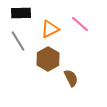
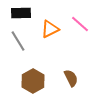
brown hexagon: moved 15 px left, 22 px down
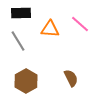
orange triangle: rotated 30 degrees clockwise
brown hexagon: moved 7 px left
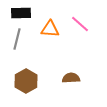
gray line: moved 1 px left, 2 px up; rotated 45 degrees clockwise
brown semicircle: rotated 66 degrees counterclockwise
